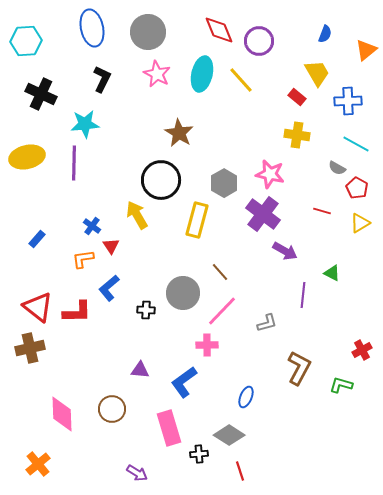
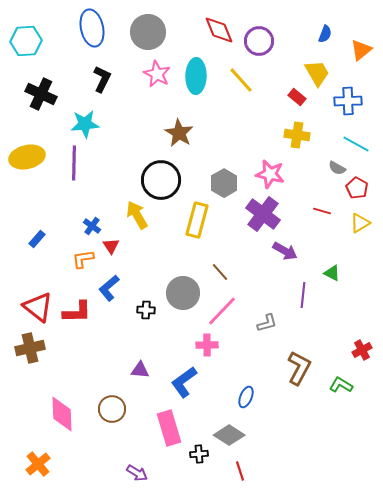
orange triangle at (366, 50): moved 5 px left
cyan ellipse at (202, 74): moved 6 px left, 2 px down; rotated 12 degrees counterclockwise
green L-shape at (341, 385): rotated 15 degrees clockwise
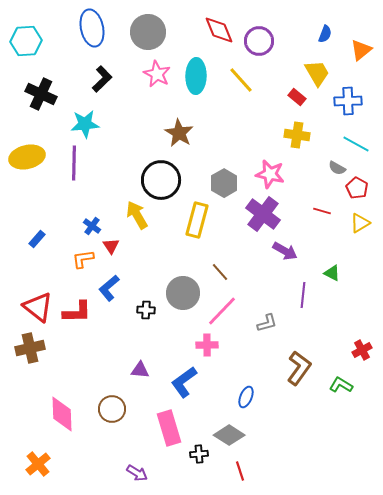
black L-shape at (102, 79): rotated 20 degrees clockwise
brown L-shape at (299, 368): rotated 8 degrees clockwise
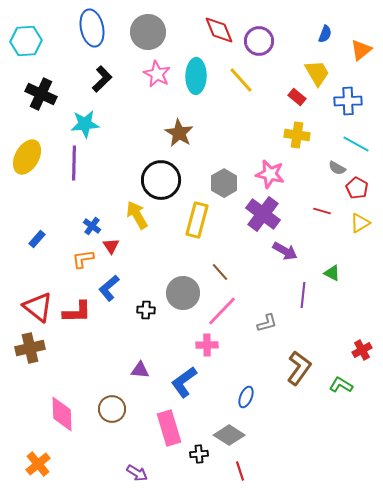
yellow ellipse at (27, 157): rotated 48 degrees counterclockwise
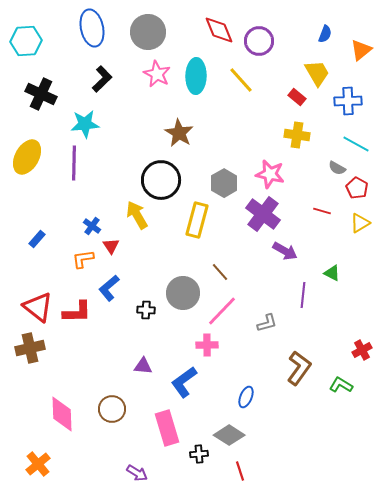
purple triangle at (140, 370): moved 3 px right, 4 px up
pink rectangle at (169, 428): moved 2 px left
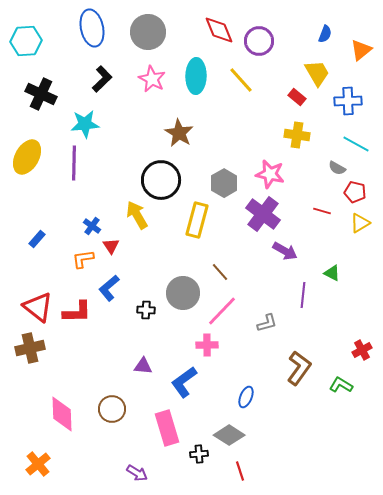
pink star at (157, 74): moved 5 px left, 5 px down
red pentagon at (357, 188): moved 2 px left, 4 px down; rotated 15 degrees counterclockwise
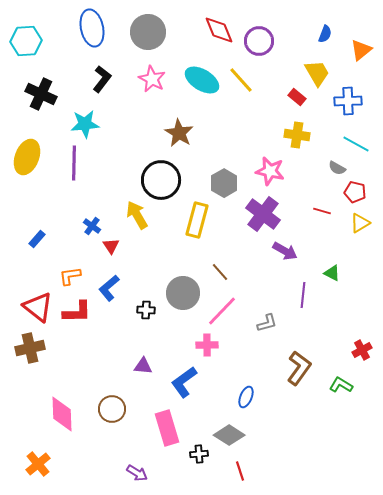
cyan ellipse at (196, 76): moved 6 px right, 4 px down; rotated 60 degrees counterclockwise
black L-shape at (102, 79): rotated 8 degrees counterclockwise
yellow ellipse at (27, 157): rotated 8 degrees counterclockwise
pink star at (270, 174): moved 3 px up
orange L-shape at (83, 259): moved 13 px left, 17 px down
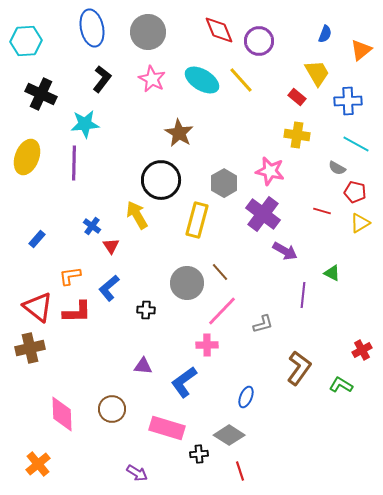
gray circle at (183, 293): moved 4 px right, 10 px up
gray L-shape at (267, 323): moved 4 px left, 1 px down
pink rectangle at (167, 428): rotated 56 degrees counterclockwise
